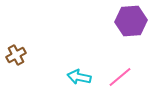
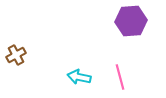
pink line: rotated 65 degrees counterclockwise
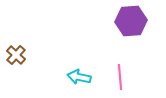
brown cross: rotated 18 degrees counterclockwise
pink line: rotated 10 degrees clockwise
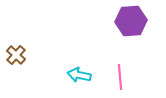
cyan arrow: moved 2 px up
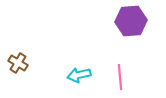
brown cross: moved 2 px right, 8 px down; rotated 12 degrees counterclockwise
cyan arrow: rotated 25 degrees counterclockwise
